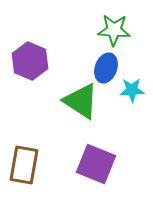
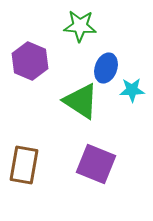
green star: moved 34 px left, 4 px up
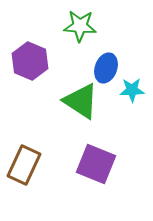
brown rectangle: rotated 15 degrees clockwise
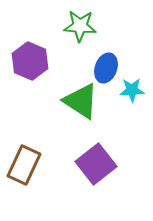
purple square: rotated 30 degrees clockwise
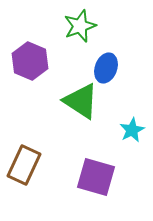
green star: rotated 24 degrees counterclockwise
cyan star: moved 40 px down; rotated 25 degrees counterclockwise
purple square: moved 13 px down; rotated 36 degrees counterclockwise
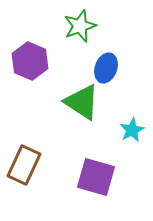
green triangle: moved 1 px right, 1 px down
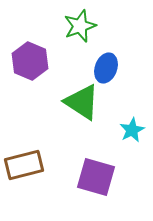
brown rectangle: rotated 51 degrees clockwise
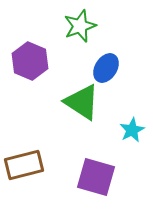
blue ellipse: rotated 12 degrees clockwise
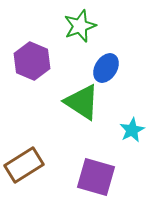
purple hexagon: moved 2 px right
brown rectangle: rotated 18 degrees counterclockwise
